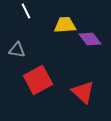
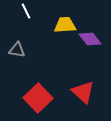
red square: moved 18 px down; rotated 16 degrees counterclockwise
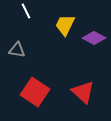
yellow trapezoid: rotated 60 degrees counterclockwise
purple diamond: moved 4 px right, 1 px up; rotated 25 degrees counterclockwise
red square: moved 3 px left, 6 px up; rotated 12 degrees counterclockwise
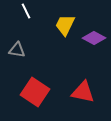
red triangle: rotated 30 degrees counterclockwise
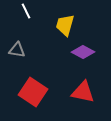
yellow trapezoid: rotated 10 degrees counterclockwise
purple diamond: moved 11 px left, 14 px down
red square: moved 2 px left
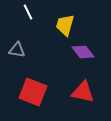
white line: moved 2 px right, 1 px down
purple diamond: rotated 25 degrees clockwise
red square: rotated 12 degrees counterclockwise
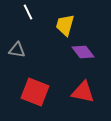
red square: moved 2 px right
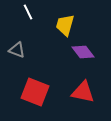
gray triangle: rotated 12 degrees clockwise
